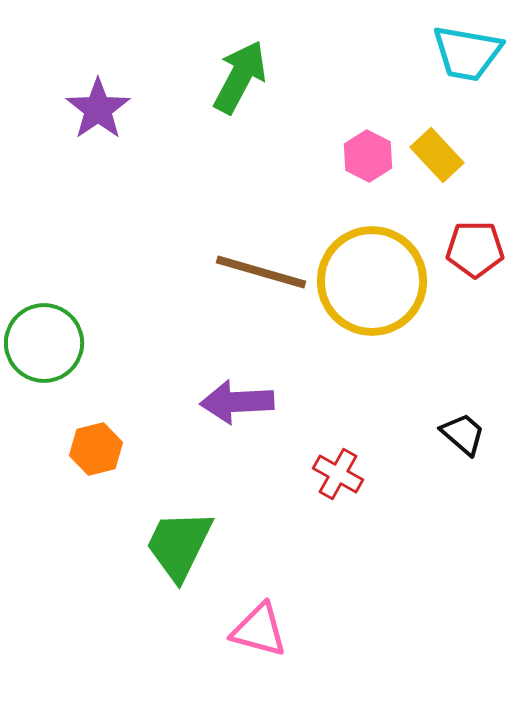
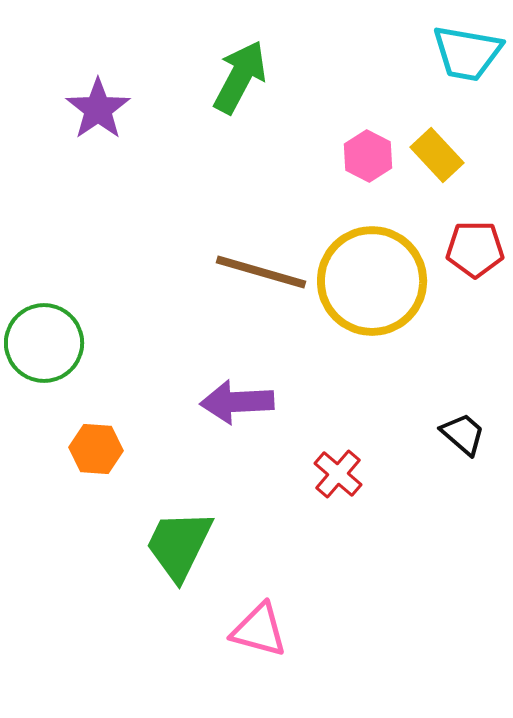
orange hexagon: rotated 18 degrees clockwise
red cross: rotated 12 degrees clockwise
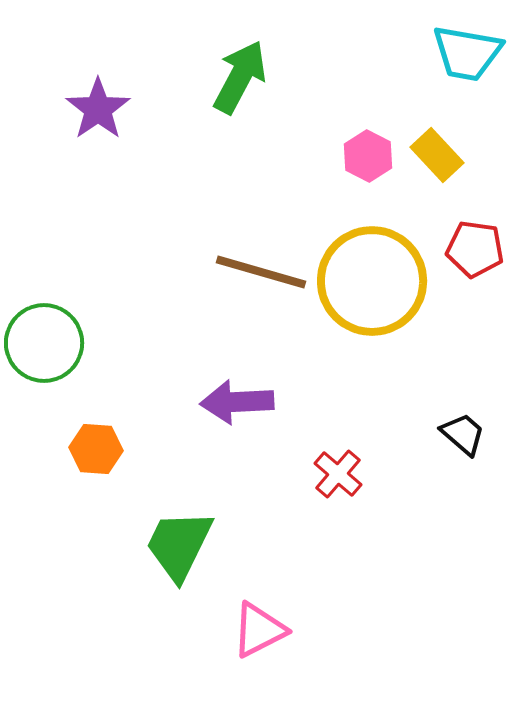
red pentagon: rotated 8 degrees clockwise
pink triangle: rotated 42 degrees counterclockwise
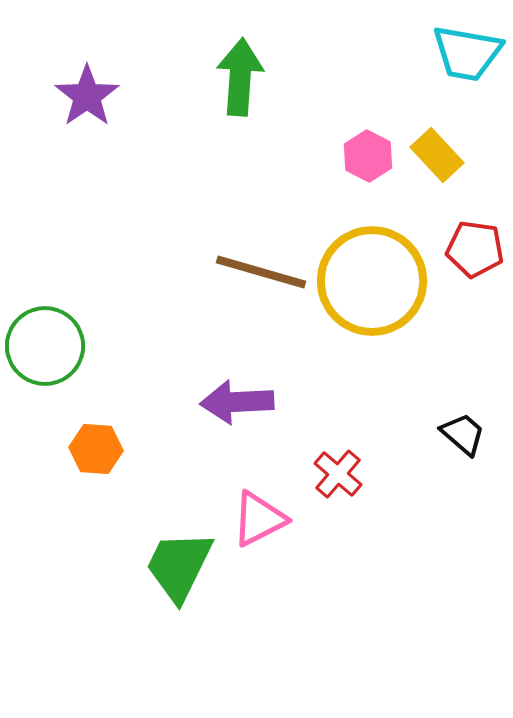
green arrow: rotated 24 degrees counterclockwise
purple star: moved 11 px left, 13 px up
green circle: moved 1 px right, 3 px down
green trapezoid: moved 21 px down
pink triangle: moved 111 px up
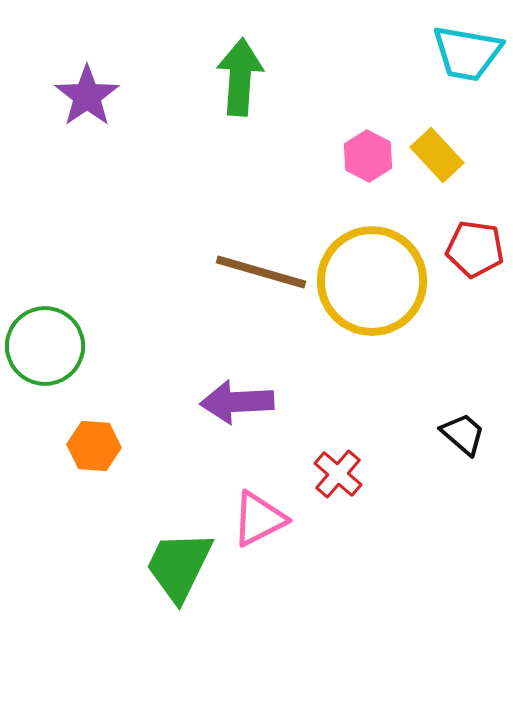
orange hexagon: moved 2 px left, 3 px up
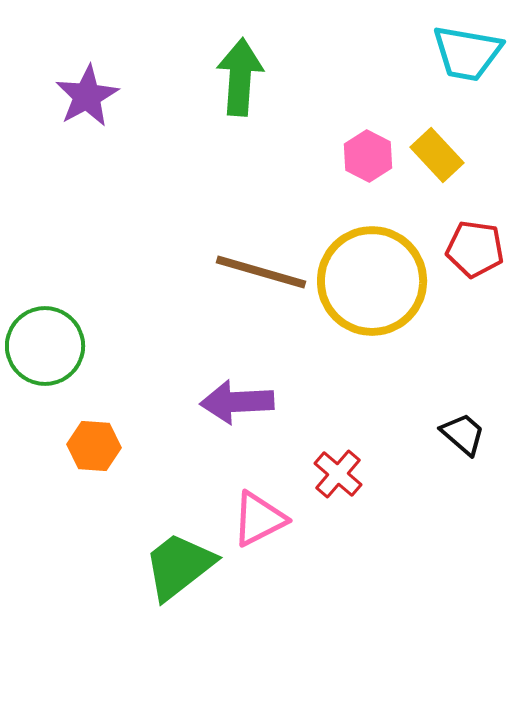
purple star: rotated 6 degrees clockwise
green trapezoid: rotated 26 degrees clockwise
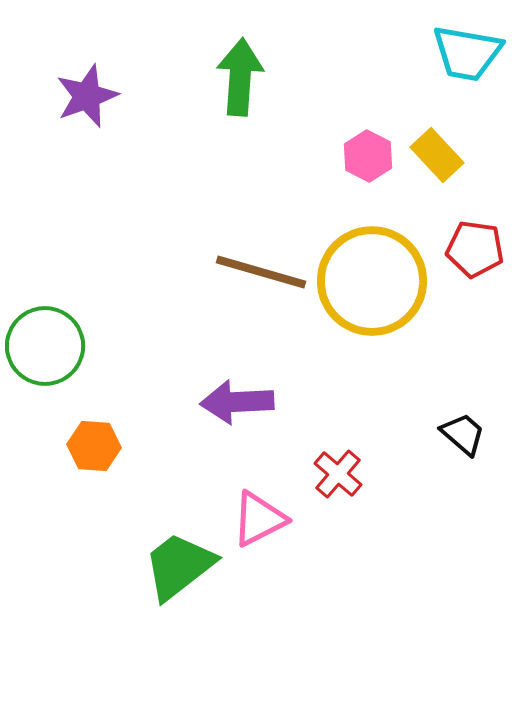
purple star: rotated 8 degrees clockwise
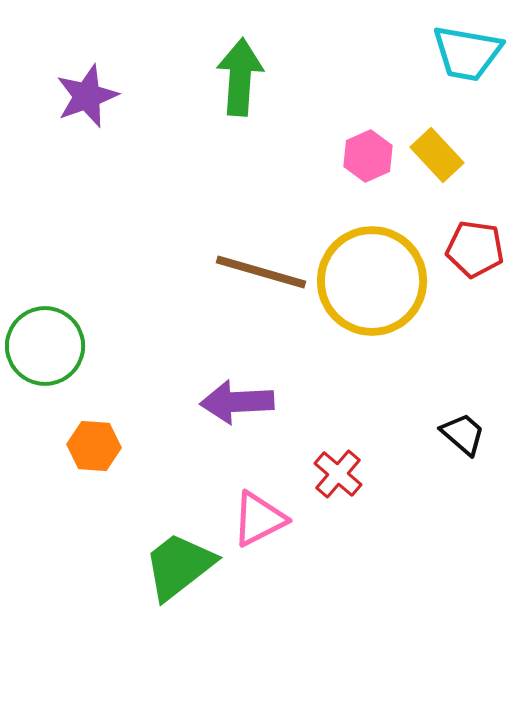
pink hexagon: rotated 9 degrees clockwise
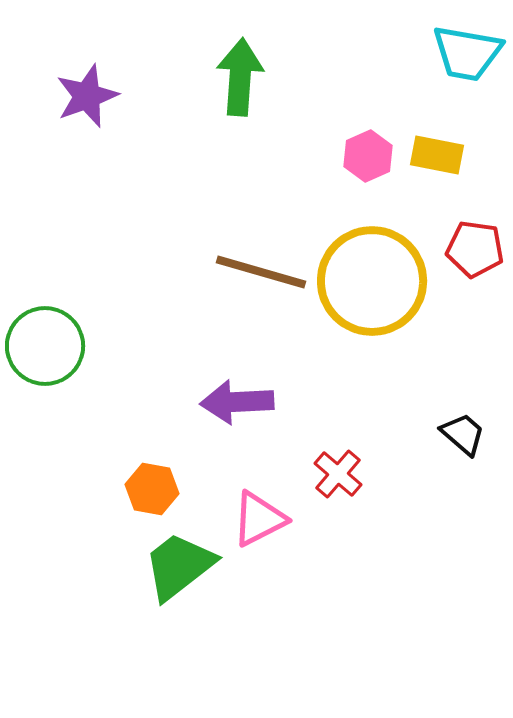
yellow rectangle: rotated 36 degrees counterclockwise
orange hexagon: moved 58 px right, 43 px down; rotated 6 degrees clockwise
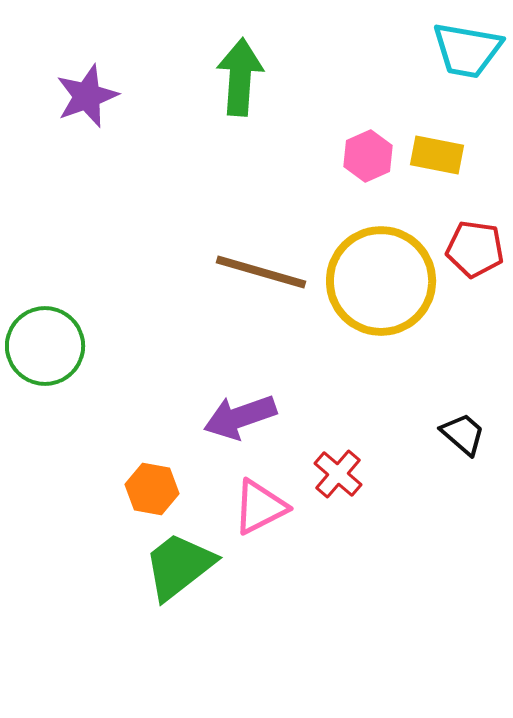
cyan trapezoid: moved 3 px up
yellow circle: moved 9 px right
purple arrow: moved 3 px right, 15 px down; rotated 16 degrees counterclockwise
pink triangle: moved 1 px right, 12 px up
